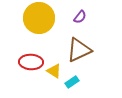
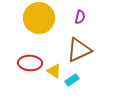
purple semicircle: rotated 24 degrees counterclockwise
red ellipse: moved 1 px left, 1 px down
cyan rectangle: moved 2 px up
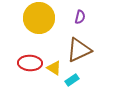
yellow triangle: moved 3 px up
